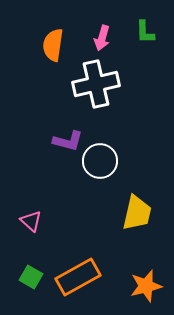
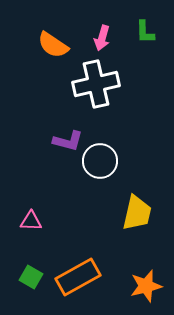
orange semicircle: rotated 64 degrees counterclockwise
pink triangle: rotated 40 degrees counterclockwise
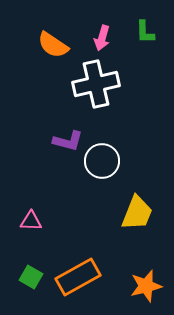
white circle: moved 2 px right
yellow trapezoid: rotated 9 degrees clockwise
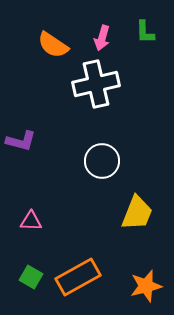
purple L-shape: moved 47 px left
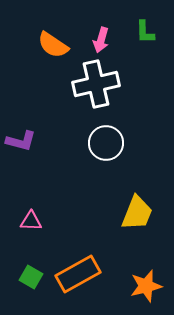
pink arrow: moved 1 px left, 2 px down
white circle: moved 4 px right, 18 px up
orange rectangle: moved 3 px up
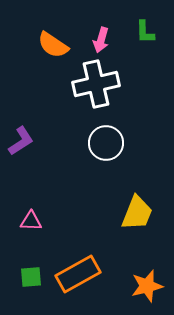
purple L-shape: rotated 48 degrees counterclockwise
green square: rotated 35 degrees counterclockwise
orange star: moved 1 px right
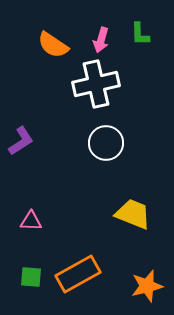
green L-shape: moved 5 px left, 2 px down
yellow trapezoid: moved 4 px left, 1 px down; rotated 90 degrees counterclockwise
green square: rotated 10 degrees clockwise
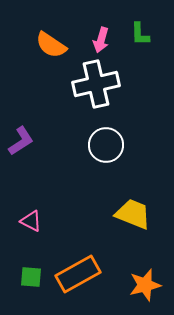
orange semicircle: moved 2 px left
white circle: moved 2 px down
pink triangle: rotated 25 degrees clockwise
orange star: moved 2 px left, 1 px up
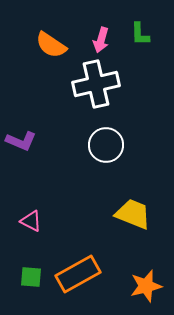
purple L-shape: rotated 56 degrees clockwise
orange star: moved 1 px right, 1 px down
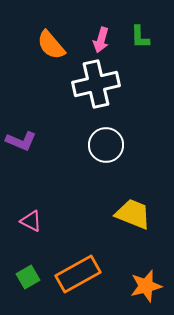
green L-shape: moved 3 px down
orange semicircle: rotated 16 degrees clockwise
green square: moved 3 px left; rotated 35 degrees counterclockwise
